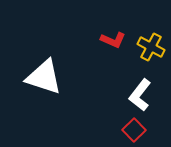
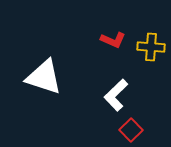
yellow cross: rotated 24 degrees counterclockwise
white L-shape: moved 24 px left; rotated 8 degrees clockwise
red square: moved 3 px left
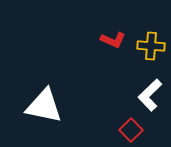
yellow cross: moved 1 px up
white triangle: moved 29 px down; rotated 6 degrees counterclockwise
white L-shape: moved 34 px right
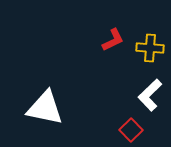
red L-shape: rotated 50 degrees counterclockwise
yellow cross: moved 1 px left, 2 px down
white triangle: moved 1 px right, 2 px down
